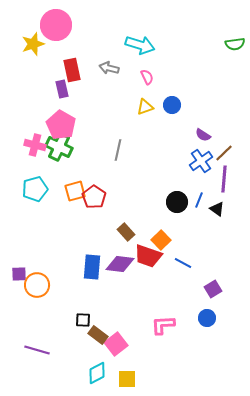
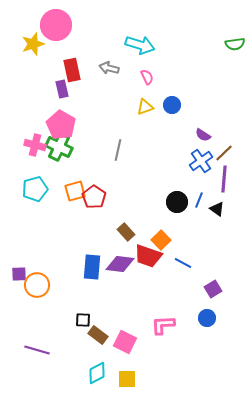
pink square at (116, 344): moved 9 px right, 2 px up; rotated 25 degrees counterclockwise
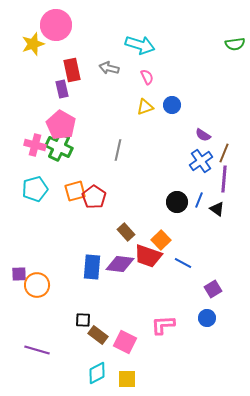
brown line at (224, 153): rotated 24 degrees counterclockwise
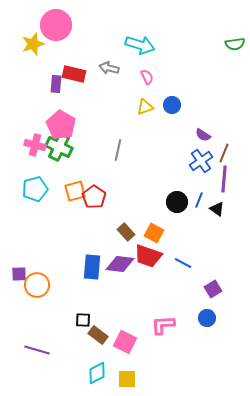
red rectangle at (72, 70): moved 2 px right, 4 px down; rotated 65 degrees counterclockwise
purple rectangle at (62, 89): moved 6 px left, 5 px up; rotated 18 degrees clockwise
orange square at (161, 240): moved 7 px left, 7 px up; rotated 18 degrees counterclockwise
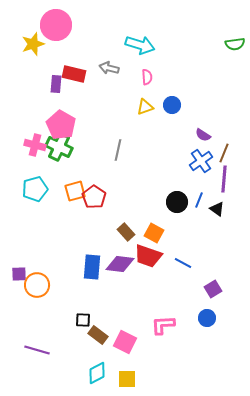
pink semicircle at (147, 77): rotated 21 degrees clockwise
